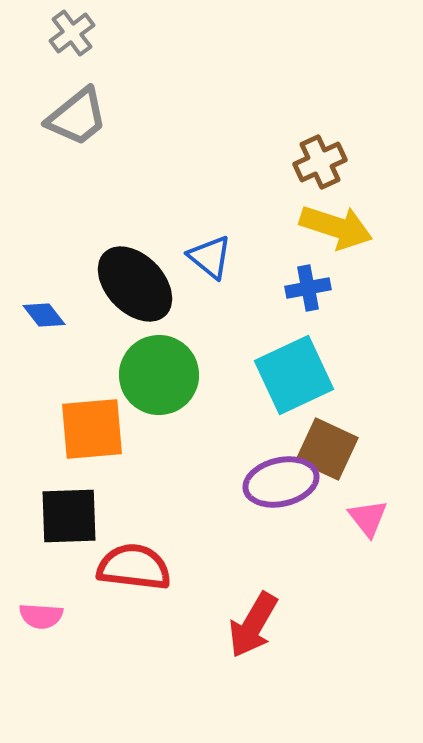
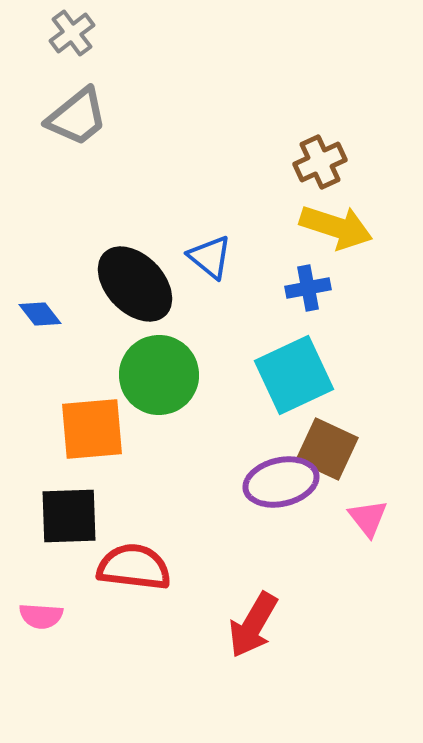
blue diamond: moved 4 px left, 1 px up
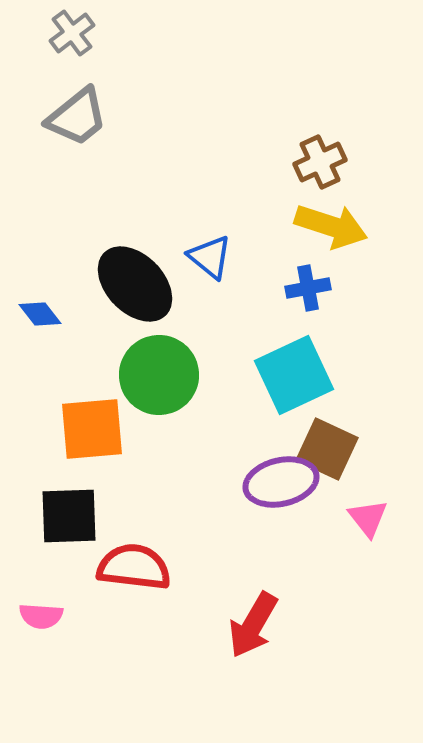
yellow arrow: moved 5 px left, 1 px up
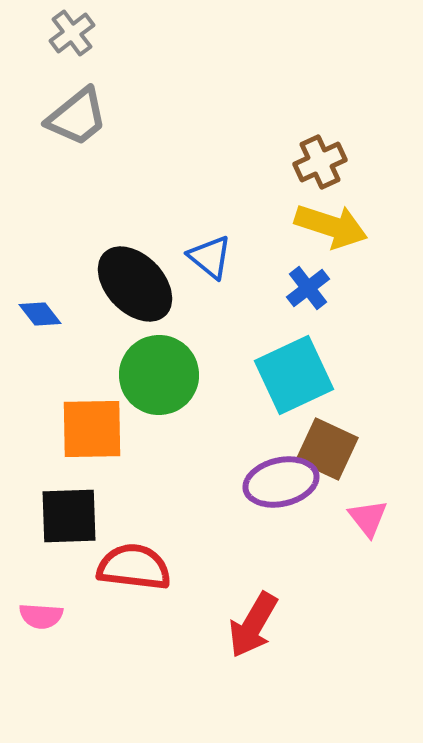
blue cross: rotated 27 degrees counterclockwise
orange square: rotated 4 degrees clockwise
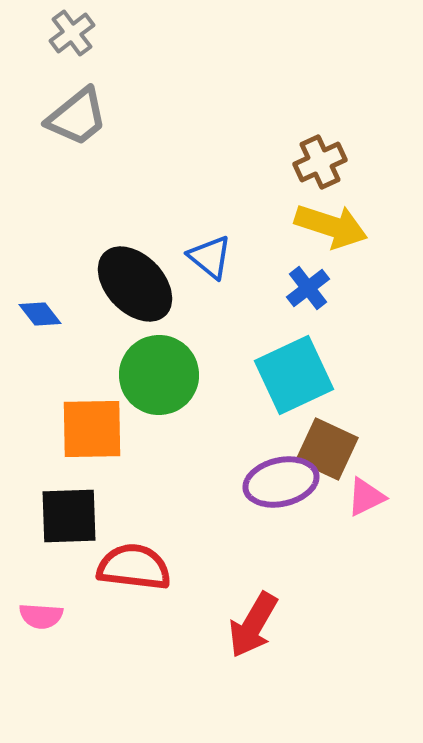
pink triangle: moved 2 px left, 21 px up; rotated 42 degrees clockwise
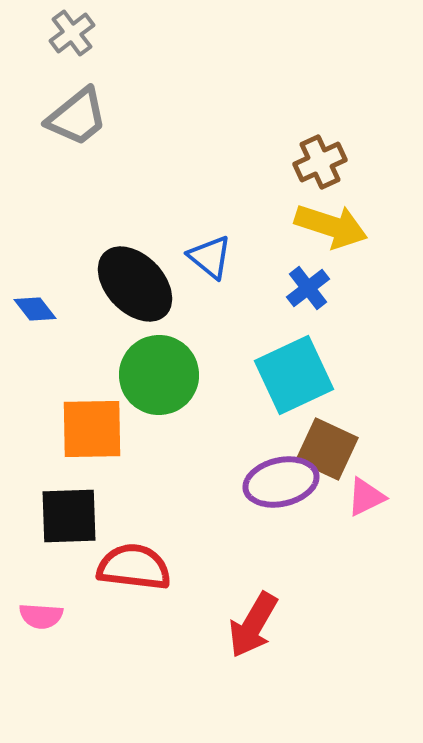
blue diamond: moved 5 px left, 5 px up
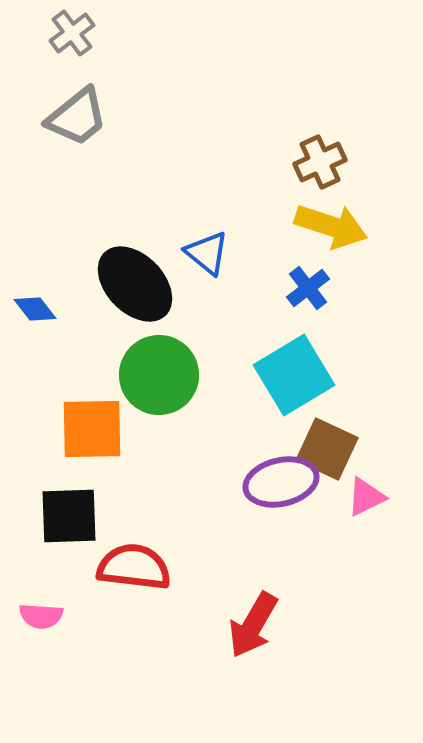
blue triangle: moved 3 px left, 4 px up
cyan square: rotated 6 degrees counterclockwise
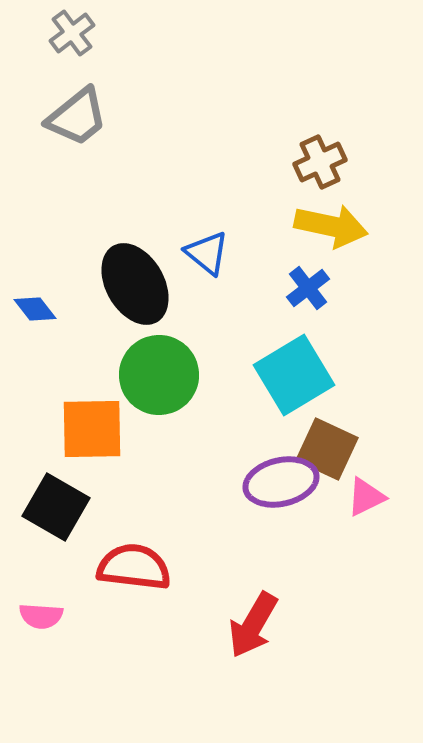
yellow arrow: rotated 6 degrees counterclockwise
black ellipse: rotated 14 degrees clockwise
black square: moved 13 px left, 9 px up; rotated 32 degrees clockwise
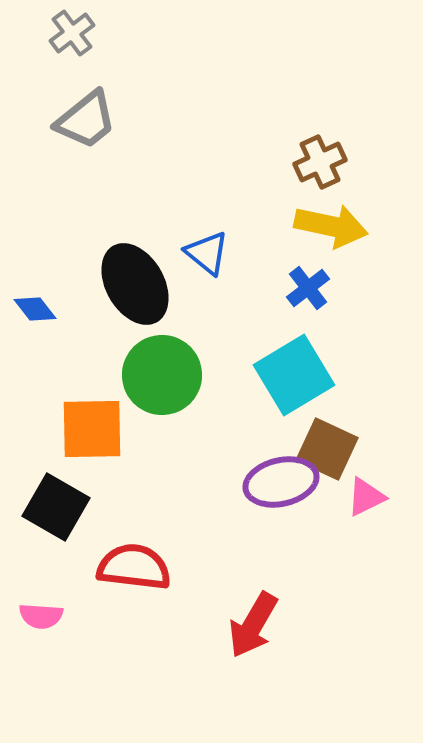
gray trapezoid: moved 9 px right, 3 px down
green circle: moved 3 px right
